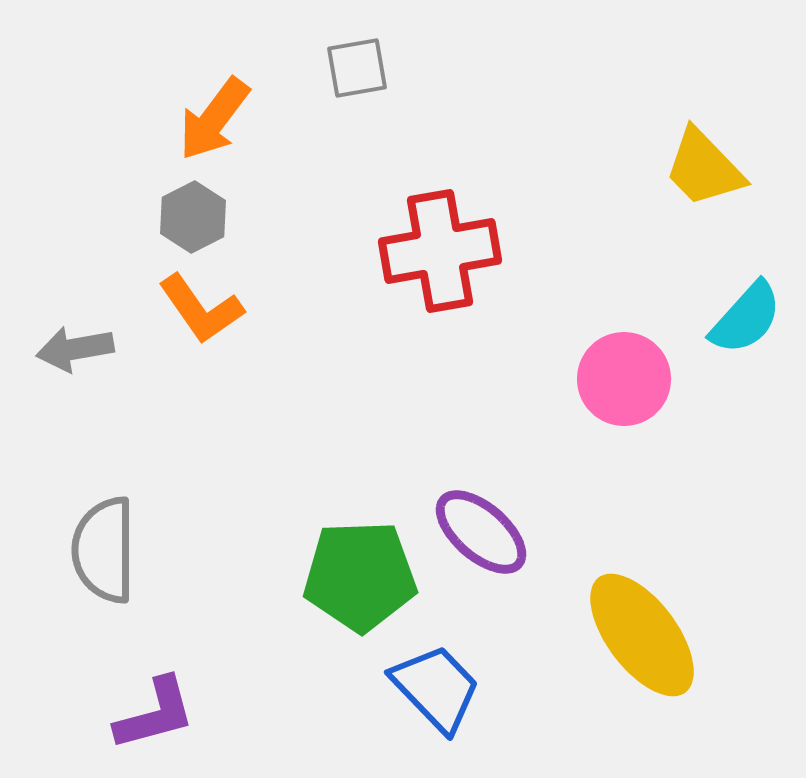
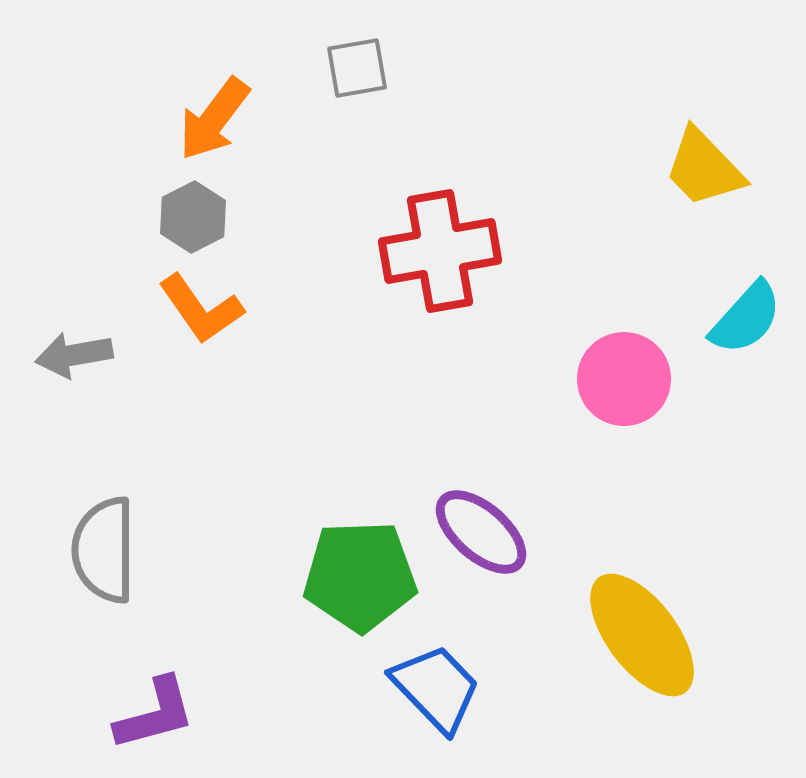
gray arrow: moved 1 px left, 6 px down
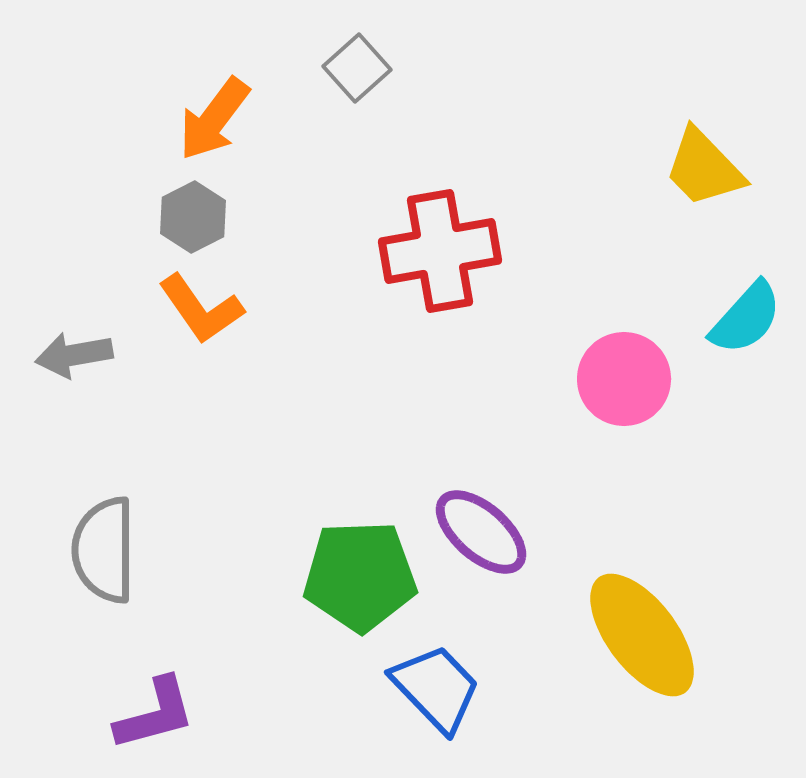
gray square: rotated 32 degrees counterclockwise
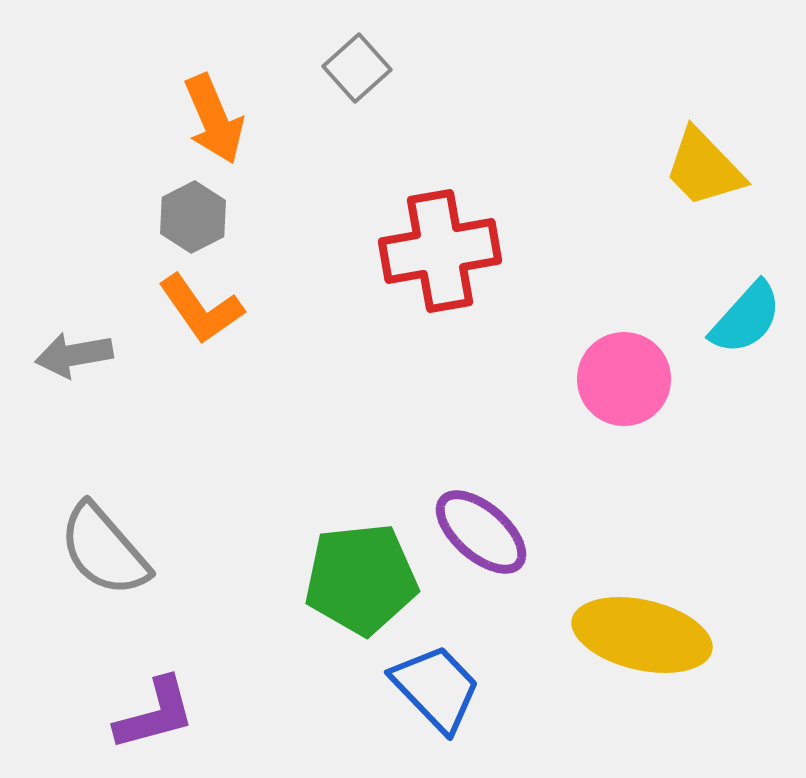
orange arrow: rotated 60 degrees counterclockwise
gray semicircle: rotated 41 degrees counterclockwise
green pentagon: moved 1 px right, 3 px down; rotated 4 degrees counterclockwise
yellow ellipse: rotated 40 degrees counterclockwise
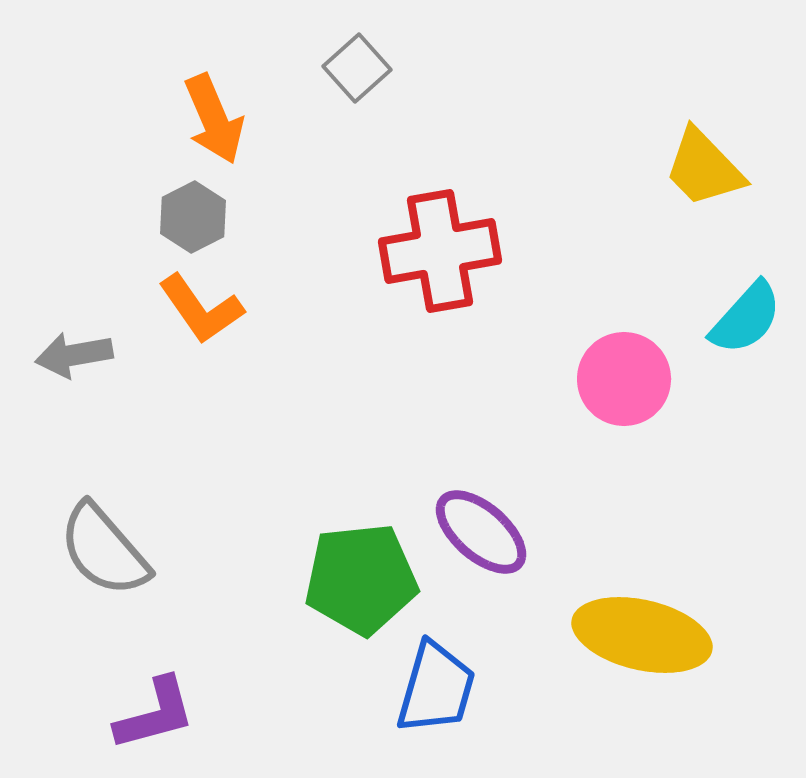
blue trapezoid: rotated 60 degrees clockwise
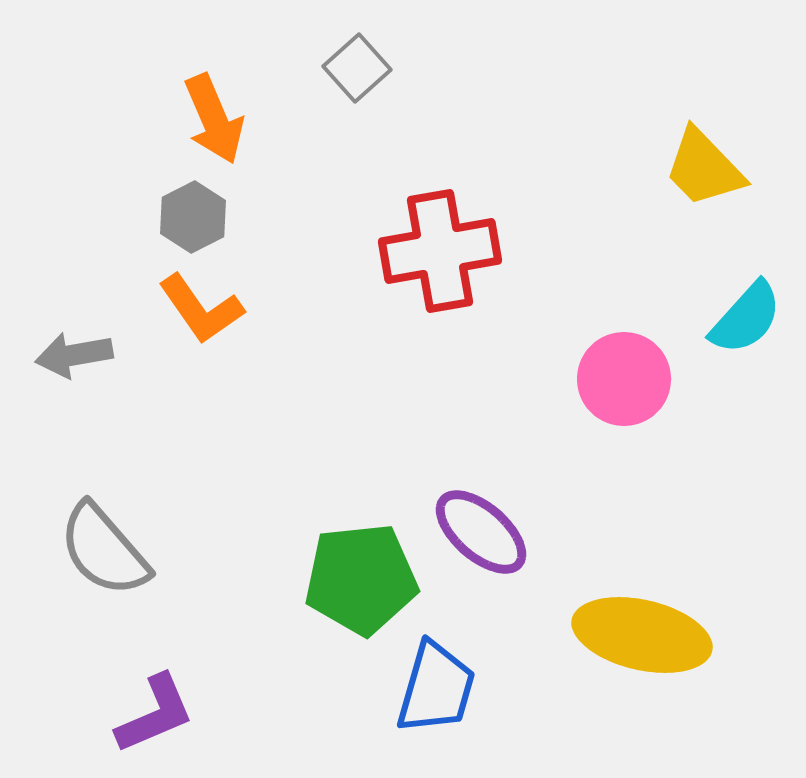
purple L-shape: rotated 8 degrees counterclockwise
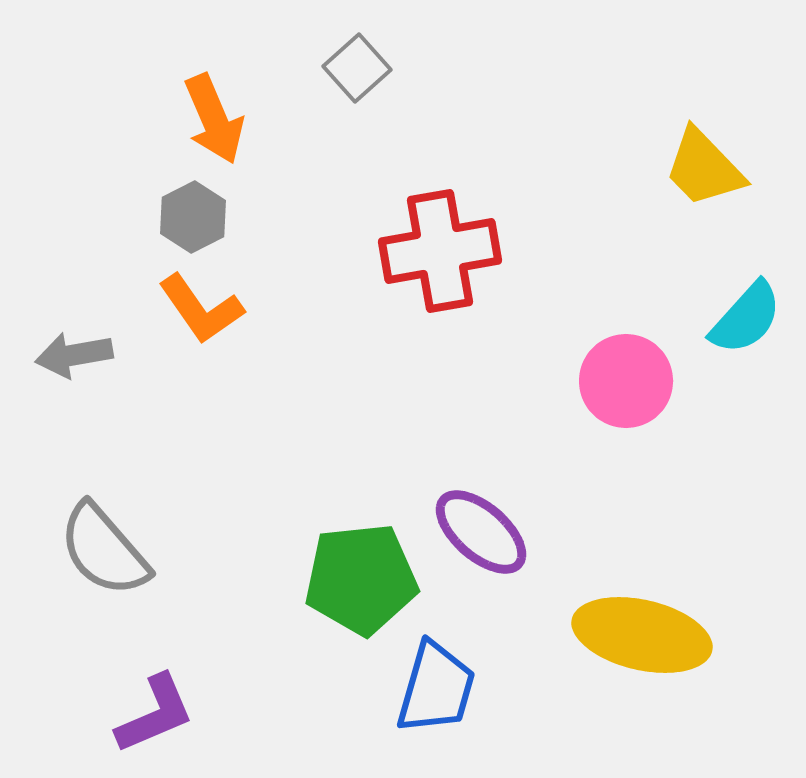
pink circle: moved 2 px right, 2 px down
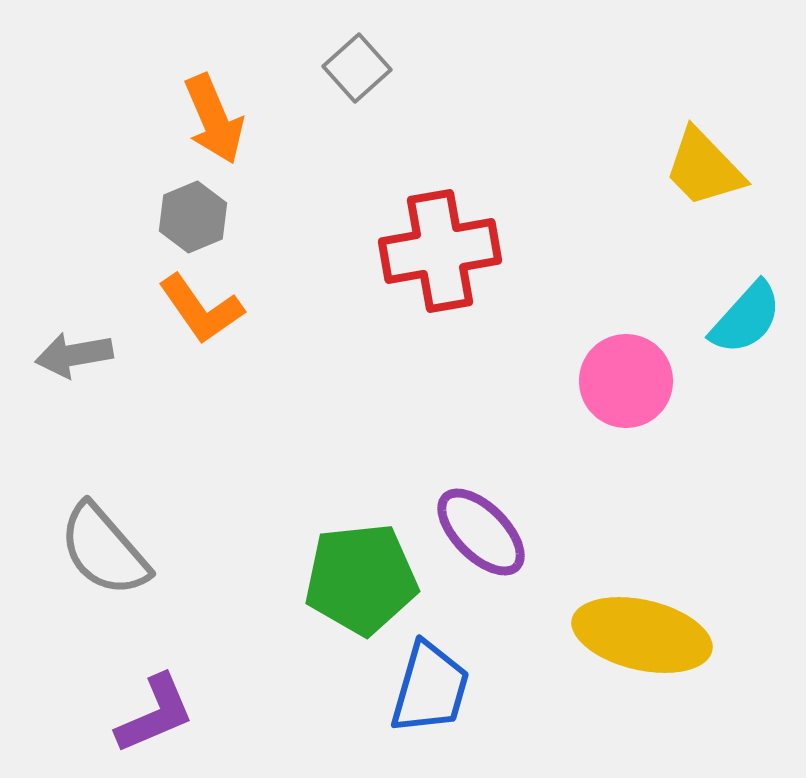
gray hexagon: rotated 4 degrees clockwise
purple ellipse: rotated 4 degrees clockwise
blue trapezoid: moved 6 px left
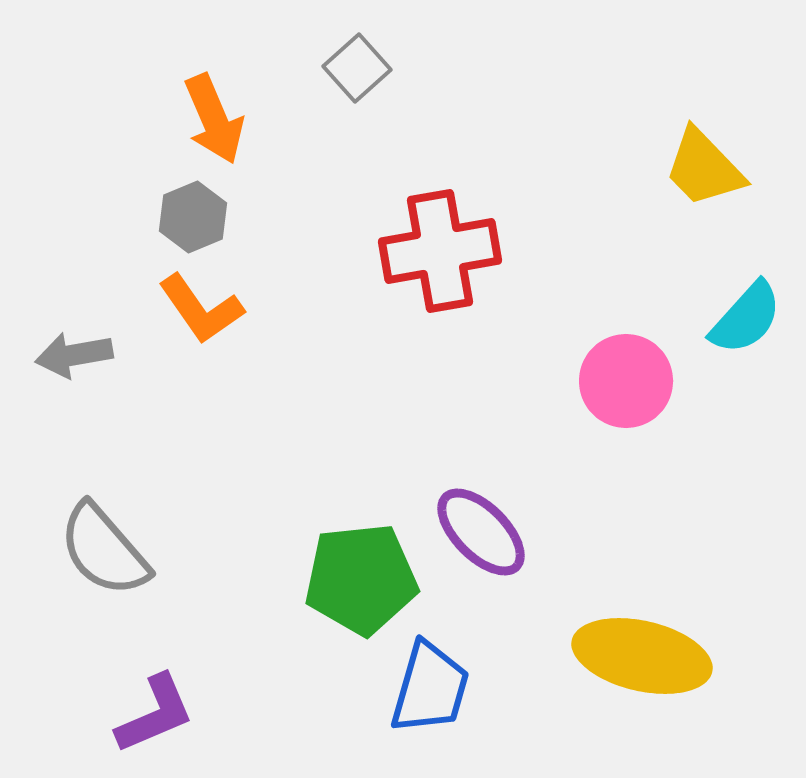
yellow ellipse: moved 21 px down
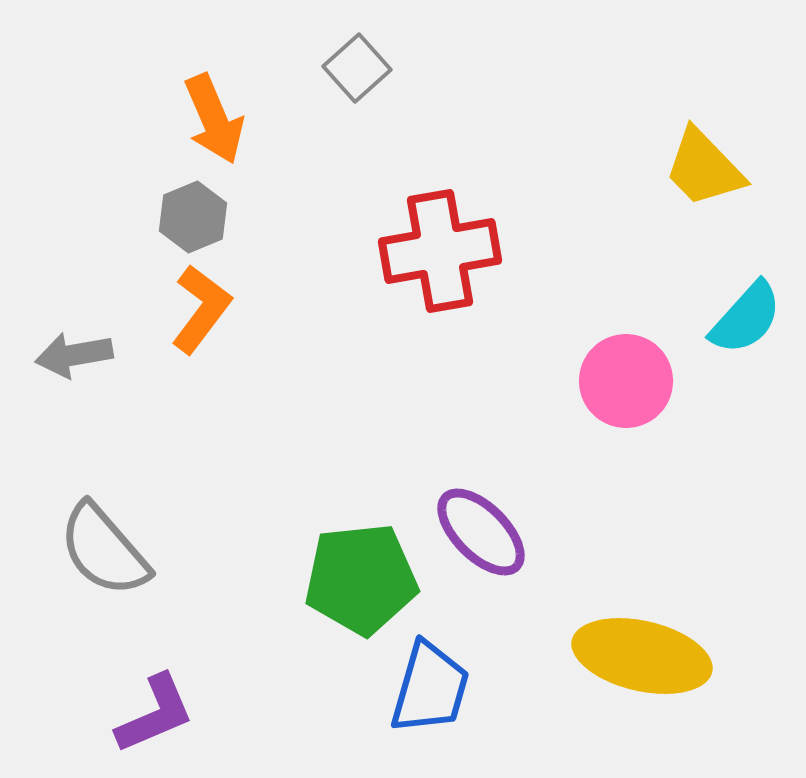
orange L-shape: rotated 108 degrees counterclockwise
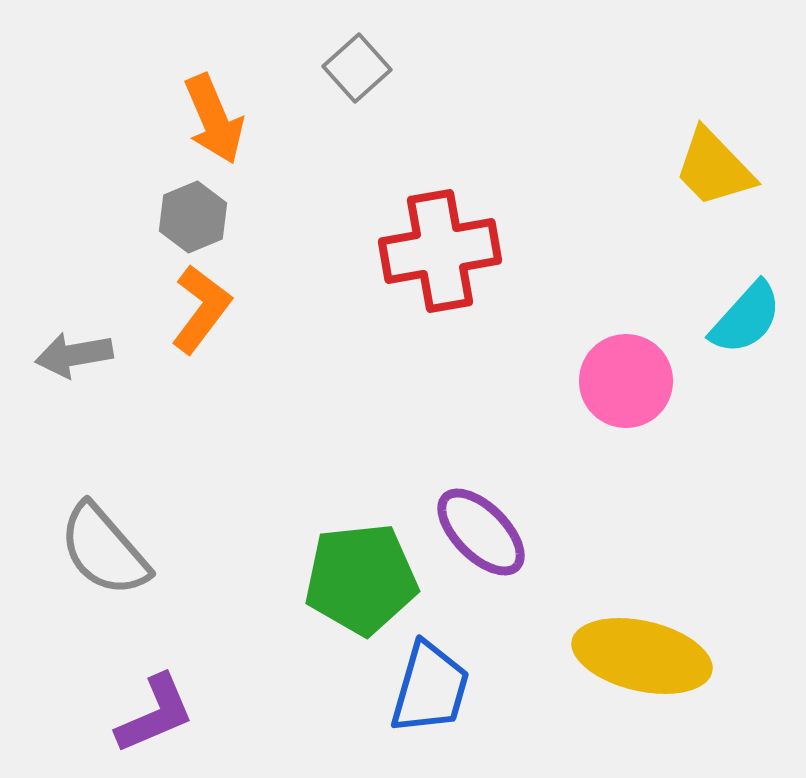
yellow trapezoid: moved 10 px right
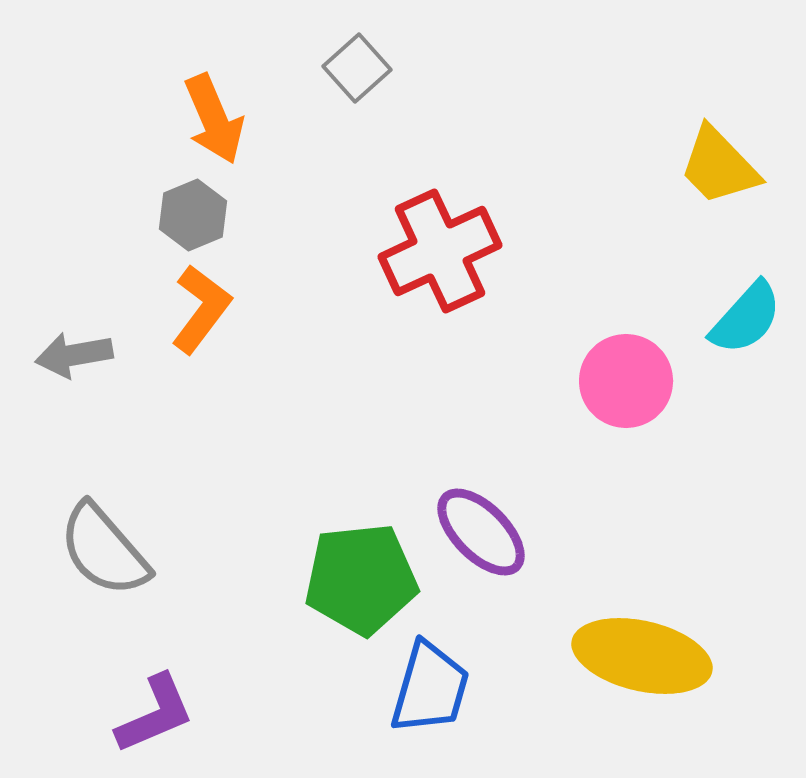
yellow trapezoid: moved 5 px right, 2 px up
gray hexagon: moved 2 px up
red cross: rotated 15 degrees counterclockwise
